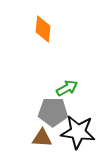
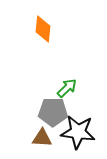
green arrow: rotated 15 degrees counterclockwise
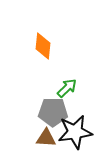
orange diamond: moved 17 px down
black star: moved 3 px left; rotated 16 degrees counterclockwise
brown triangle: moved 4 px right
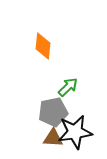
green arrow: moved 1 px right, 1 px up
gray pentagon: rotated 12 degrees counterclockwise
brown triangle: moved 7 px right
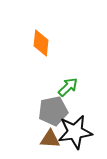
orange diamond: moved 2 px left, 3 px up
gray pentagon: moved 1 px up
brown triangle: moved 3 px left, 1 px down
